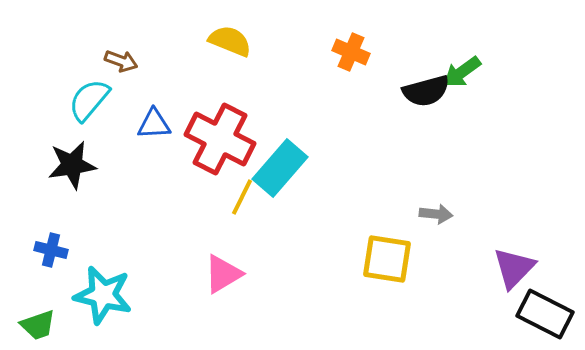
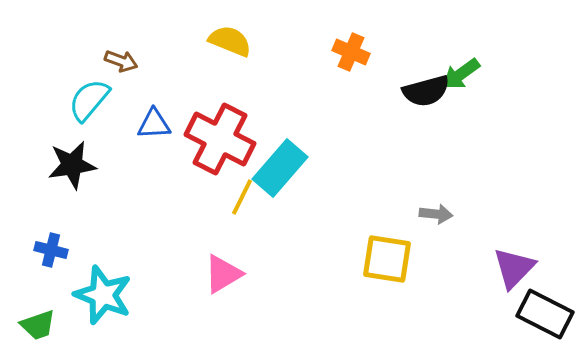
green arrow: moved 1 px left, 2 px down
cyan star: rotated 8 degrees clockwise
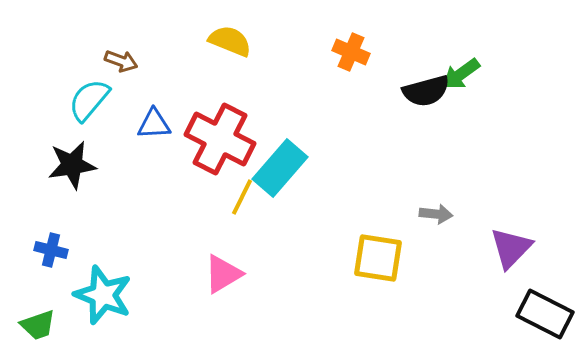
yellow square: moved 9 px left, 1 px up
purple triangle: moved 3 px left, 20 px up
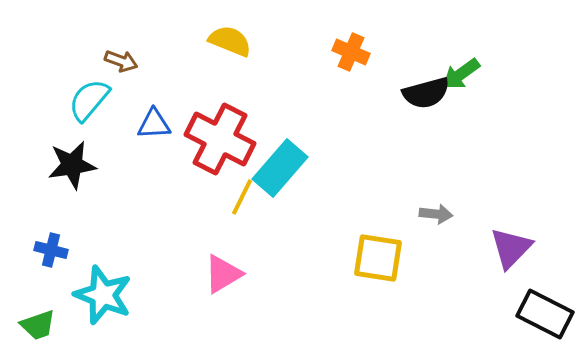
black semicircle: moved 2 px down
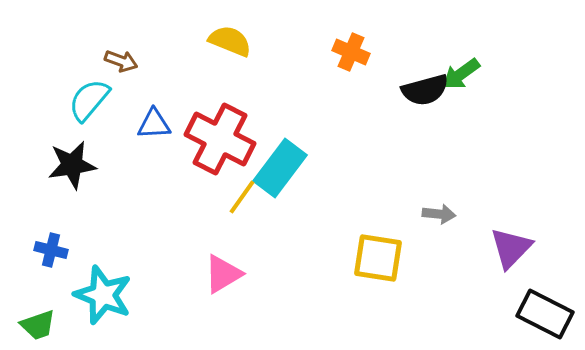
black semicircle: moved 1 px left, 3 px up
cyan rectangle: rotated 4 degrees counterclockwise
yellow line: rotated 9 degrees clockwise
gray arrow: moved 3 px right
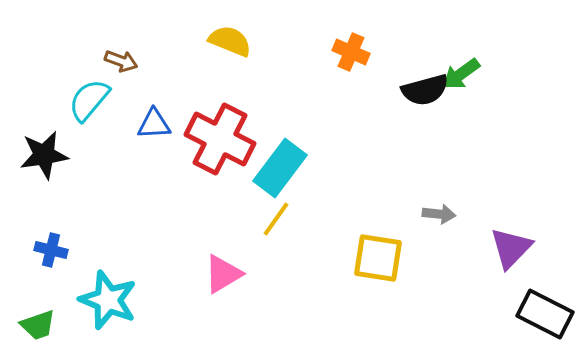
black star: moved 28 px left, 10 px up
yellow line: moved 34 px right, 22 px down
cyan star: moved 5 px right, 5 px down
